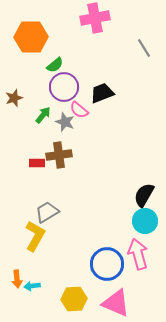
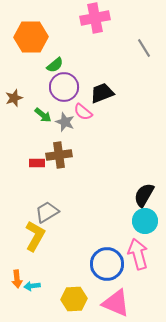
pink semicircle: moved 4 px right, 2 px down
green arrow: rotated 90 degrees clockwise
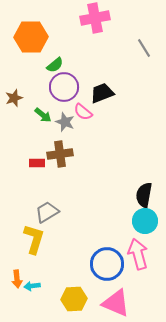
brown cross: moved 1 px right, 1 px up
black semicircle: rotated 20 degrees counterclockwise
yellow L-shape: moved 1 px left, 3 px down; rotated 12 degrees counterclockwise
